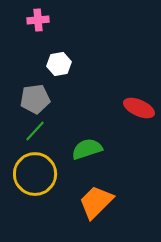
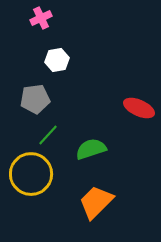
pink cross: moved 3 px right, 2 px up; rotated 20 degrees counterclockwise
white hexagon: moved 2 px left, 4 px up
green line: moved 13 px right, 4 px down
green semicircle: moved 4 px right
yellow circle: moved 4 px left
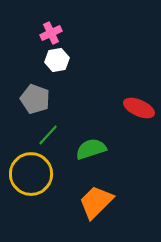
pink cross: moved 10 px right, 15 px down
gray pentagon: rotated 28 degrees clockwise
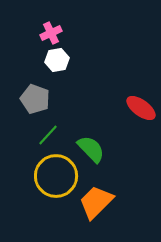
red ellipse: moved 2 px right; rotated 12 degrees clockwise
green semicircle: rotated 64 degrees clockwise
yellow circle: moved 25 px right, 2 px down
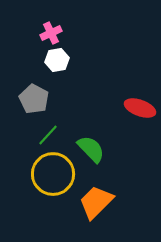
gray pentagon: moved 1 px left; rotated 8 degrees clockwise
red ellipse: moved 1 px left; rotated 16 degrees counterclockwise
yellow circle: moved 3 px left, 2 px up
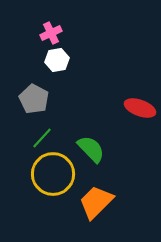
green line: moved 6 px left, 3 px down
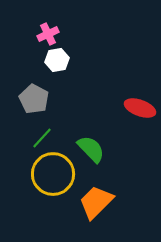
pink cross: moved 3 px left, 1 px down
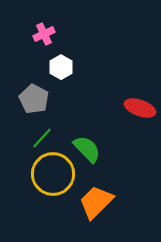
pink cross: moved 4 px left
white hexagon: moved 4 px right, 7 px down; rotated 20 degrees counterclockwise
green semicircle: moved 4 px left
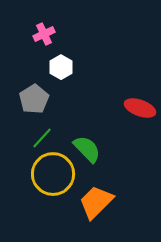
gray pentagon: rotated 12 degrees clockwise
